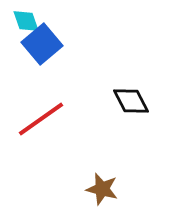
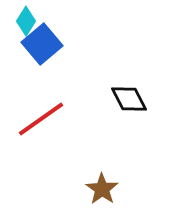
cyan diamond: rotated 52 degrees clockwise
black diamond: moved 2 px left, 2 px up
brown star: rotated 20 degrees clockwise
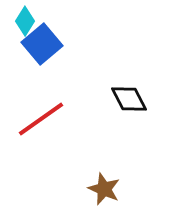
cyan diamond: moved 1 px left
brown star: moved 2 px right; rotated 12 degrees counterclockwise
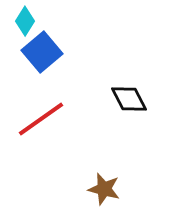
blue square: moved 8 px down
brown star: rotated 8 degrees counterclockwise
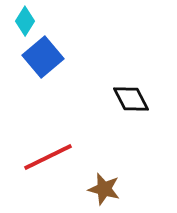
blue square: moved 1 px right, 5 px down
black diamond: moved 2 px right
red line: moved 7 px right, 38 px down; rotated 9 degrees clockwise
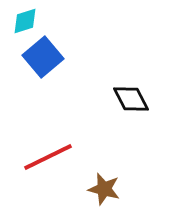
cyan diamond: rotated 40 degrees clockwise
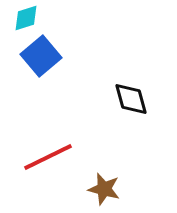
cyan diamond: moved 1 px right, 3 px up
blue square: moved 2 px left, 1 px up
black diamond: rotated 12 degrees clockwise
